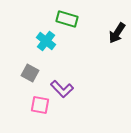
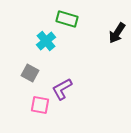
cyan cross: rotated 12 degrees clockwise
purple L-shape: rotated 105 degrees clockwise
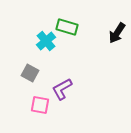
green rectangle: moved 8 px down
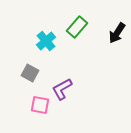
green rectangle: moved 10 px right; rotated 65 degrees counterclockwise
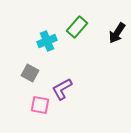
cyan cross: moved 1 px right; rotated 18 degrees clockwise
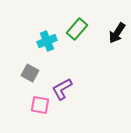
green rectangle: moved 2 px down
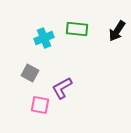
green rectangle: rotated 55 degrees clockwise
black arrow: moved 2 px up
cyan cross: moved 3 px left, 3 px up
purple L-shape: moved 1 px up
